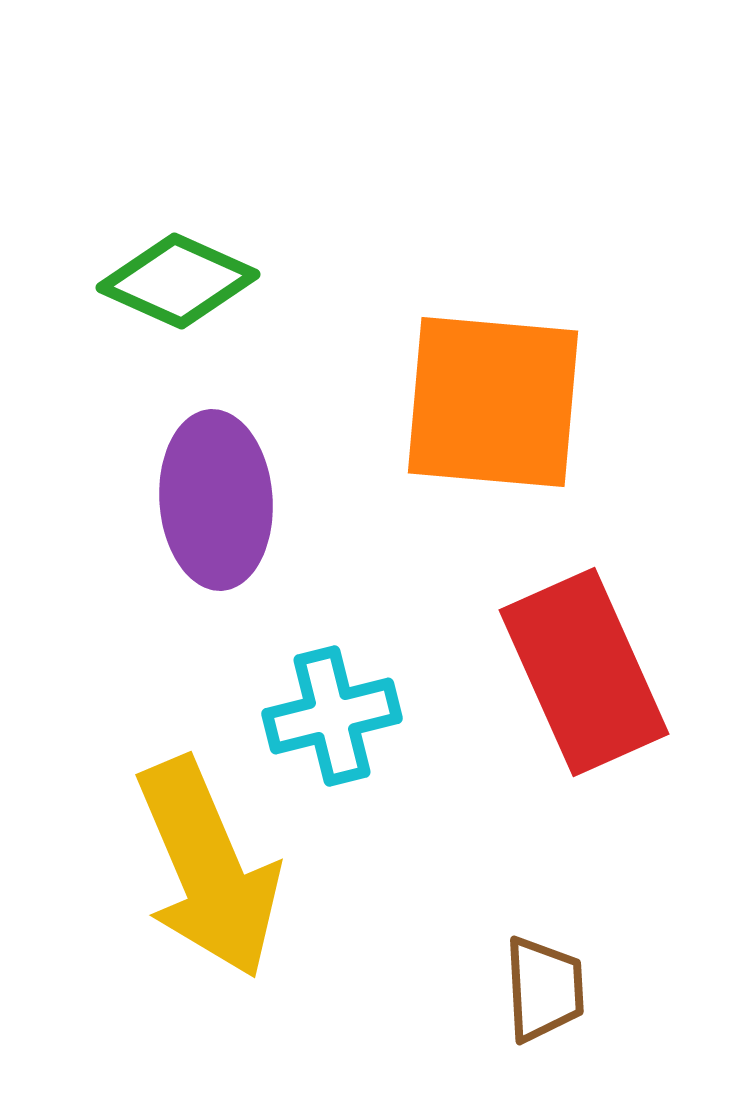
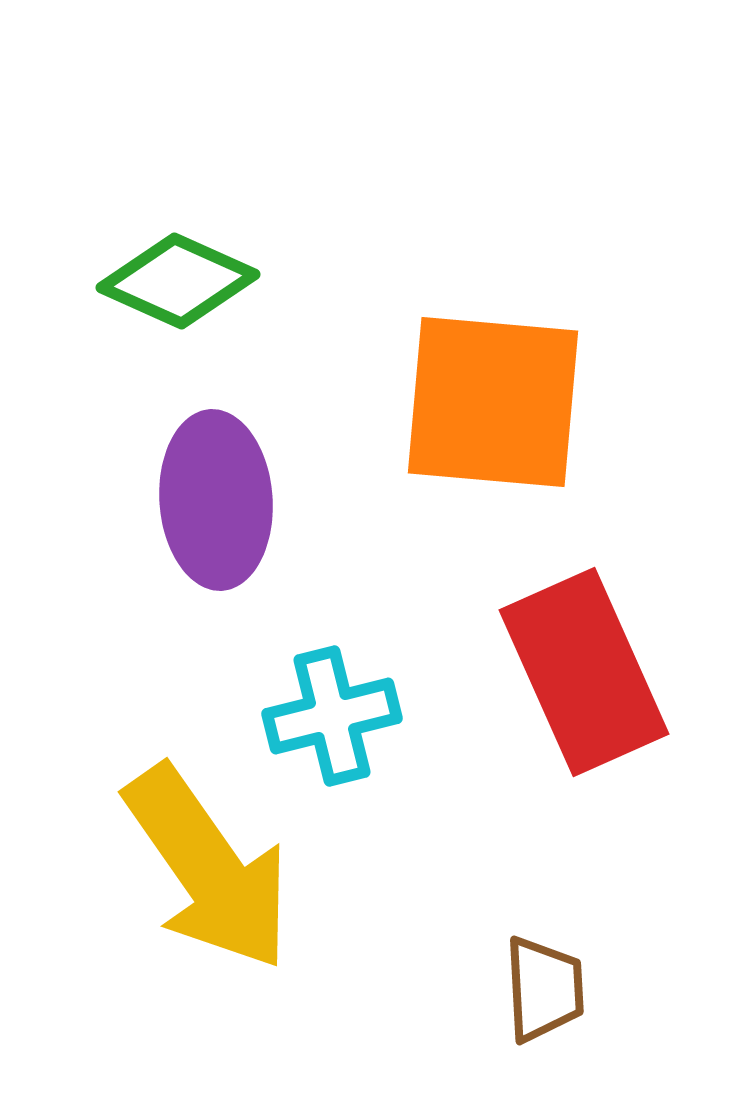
yellow arrow: rotated 12 degrees counterclockwise
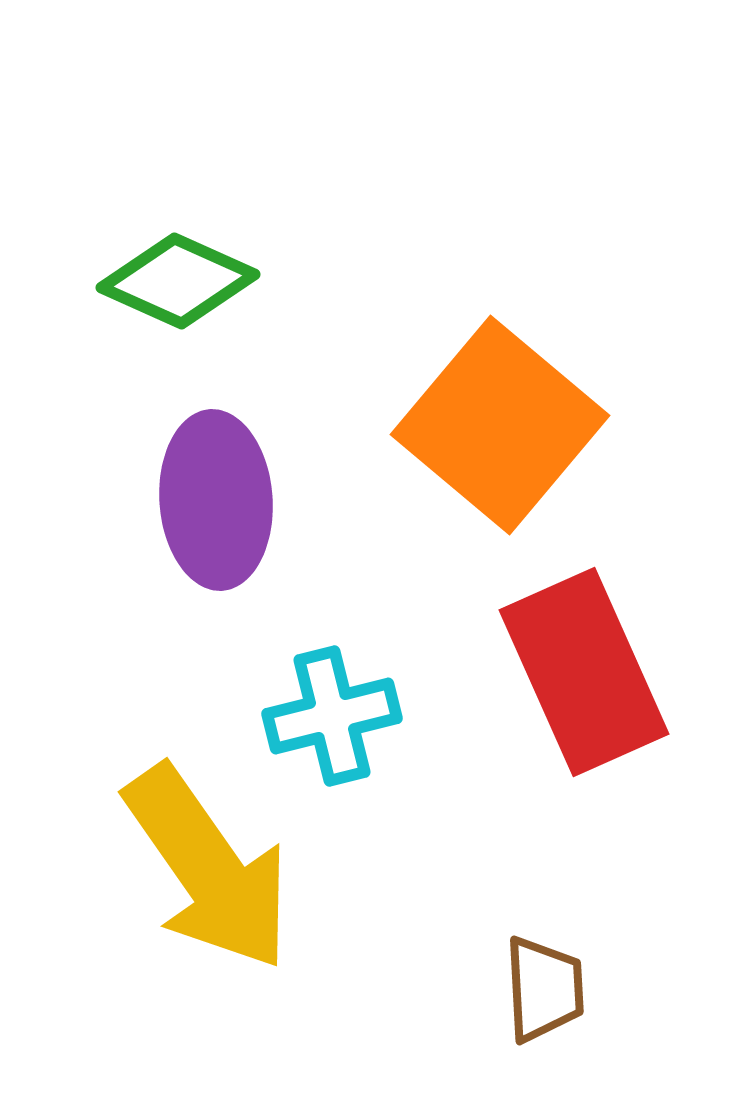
orange square: moved 7 px right, 23 px down; rotated 35 degrees clockwise
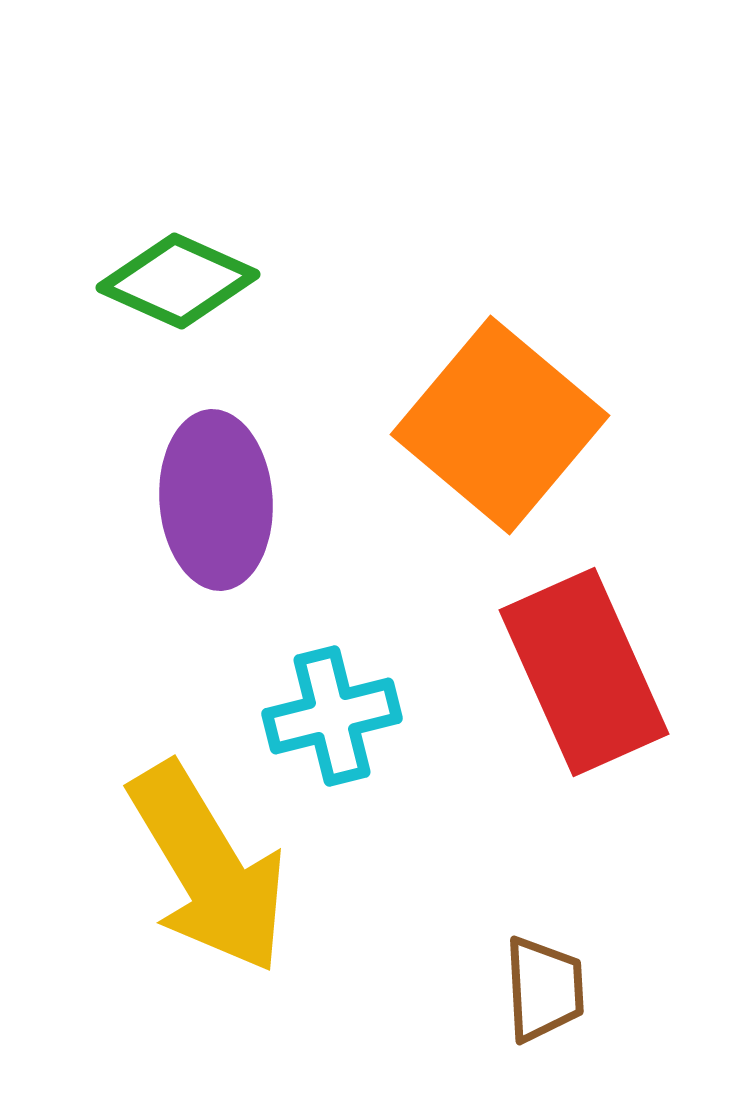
yellow arrow: rotated 4 degrees clockwise
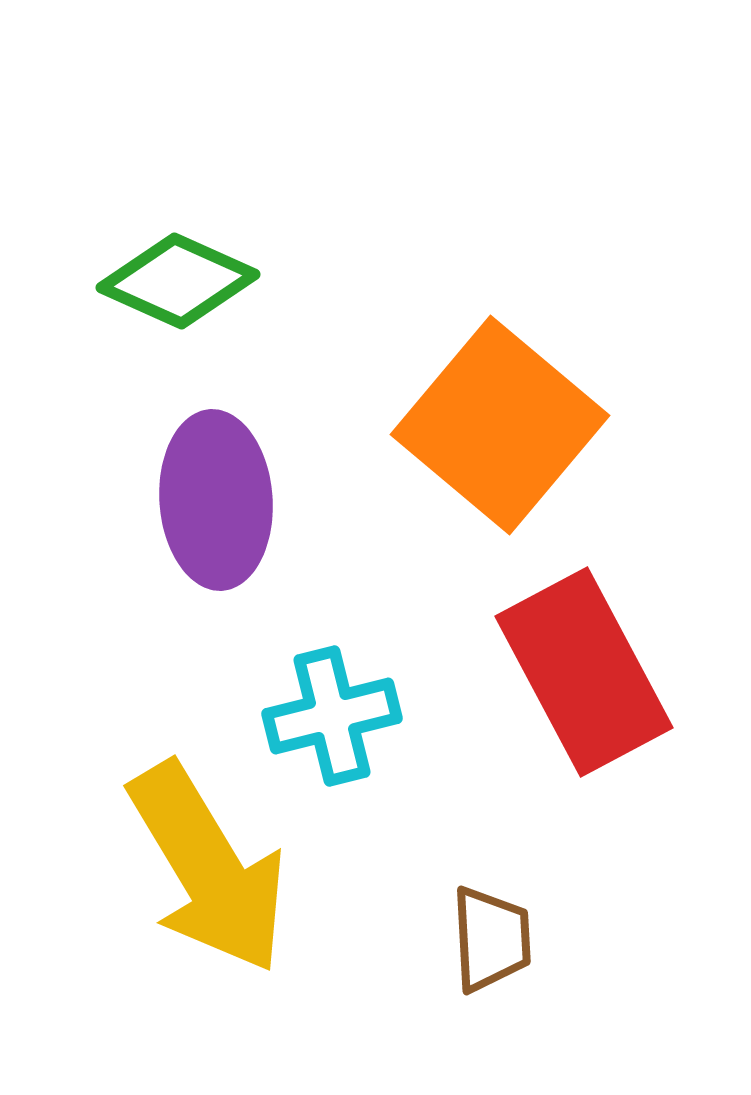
red rectangle: rotated 4 degrees counterclockwise
brown trapezoid: moved 53 px left, 50 px up
